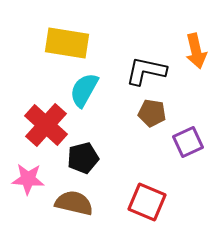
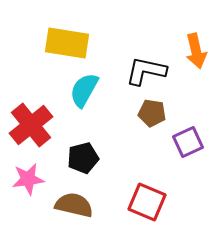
red cross: moved 15 px left; rotated 9 degrees clockwise
pink star: rotated 12 degrees counterclockwise
brown semicircle: moved 2 px down
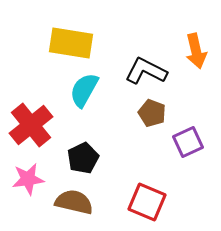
yellow rectangle: moved 4 px right
black L-shape: rotated 15 degrees clockwise
brown pentagon: rotated 12 degrees clockwise
black pentagon: rotated 12 degrees counterclockwise
brown semicircle: moved 3 px up
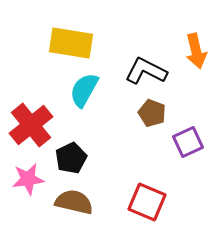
black pentagon: moved 12 px left
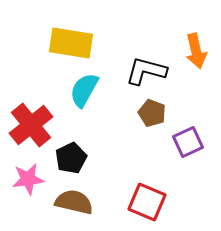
black L-shape: rotated 12 degrees counterclockwise
